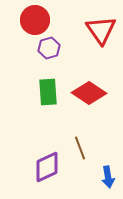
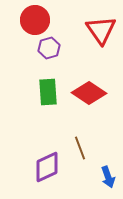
blue arrow: rotated 10 degrees counterclockwise
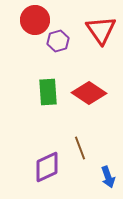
purple hexagon: moved 9 px right, 7 px up
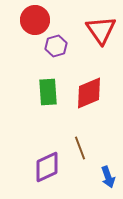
purple hexagon: moved 2 px left, 5 px down
red diamond: rotated 56 degrees counterclockwise
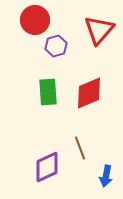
red triangle: moved 2 px left; rotated 16 degrees clockwise
blue arrow: moved 2 px left, 1 px up; rotated 30 degrees clockwise
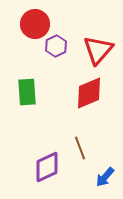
red circle: moved 4 px down
red triangle: moved 1 px left, 20 px down
purple hexagon: rotated 10 degrees counterclockwise
green rectangle: moved 21 px left
blue arrow: moved 1 px left, 1 px down; rotated 30 degrees clockwise
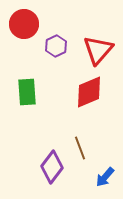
red circle: moved 11 px left
red diamond: moved 1 px up
purple diamond: moved 5 px right; rotated 28 degrees counterclockwise
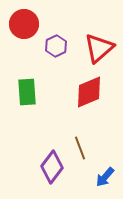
red triangle: moved 1 px right, 2 px up; rotated 8 degrees clockwise
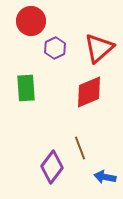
red circle: moved 7 px right, 3 px up
purple hexagon: moved 1 px left, 2 px down
green rectangle: moved 1 px left, 4 px up
blue arrow: rotated 60 degrees clockwise
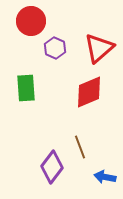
purple hexagon: rotated 10 degrees counterclockwise
brown line: moved 1 px up
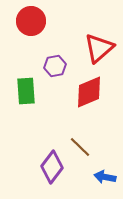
purple hexagon: moved 18 px down; rotated 25 degrees clockwise
green rectangle: moved 3 px down
brown line: rotated 25 degrees counterclockwise
